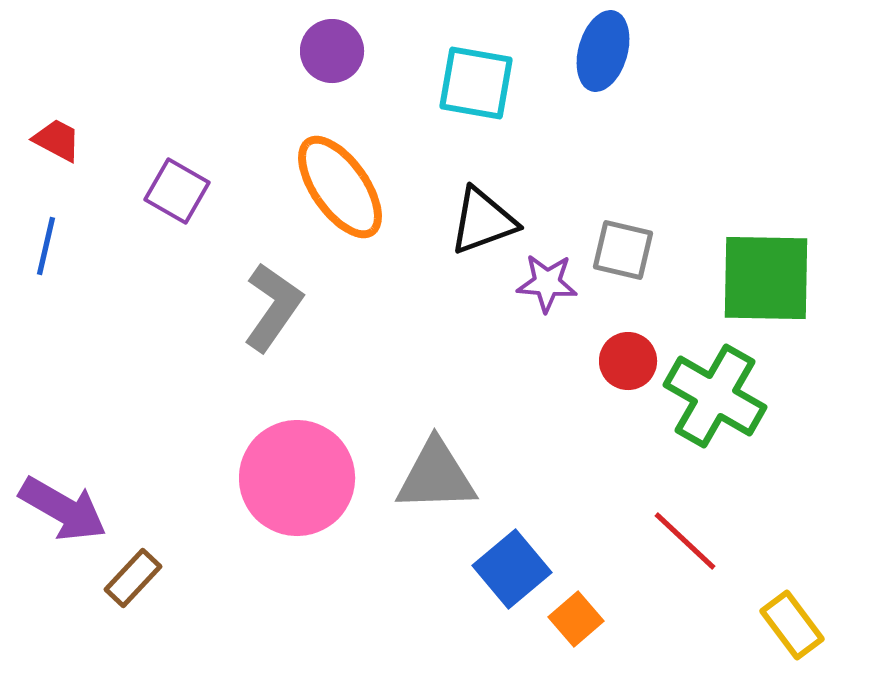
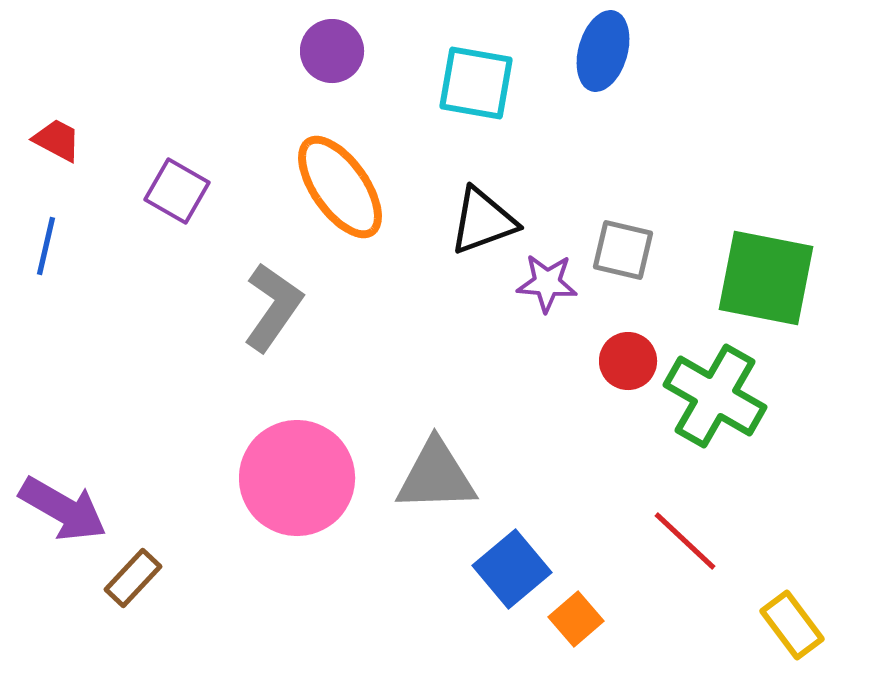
green square: rotated 10 degrees clockwise
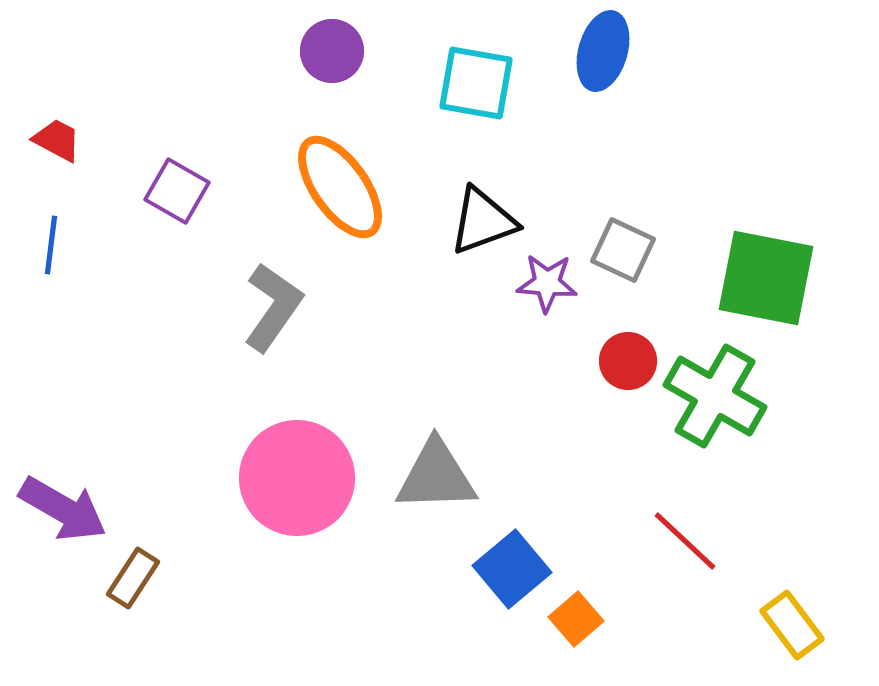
blue line: moved 5 px right, 1 px up; rotated 6 degrees counterclockwise
gray square: rotated 12 degrees clockwise
brown rectangle: rotated 10 degrees counterclockwise
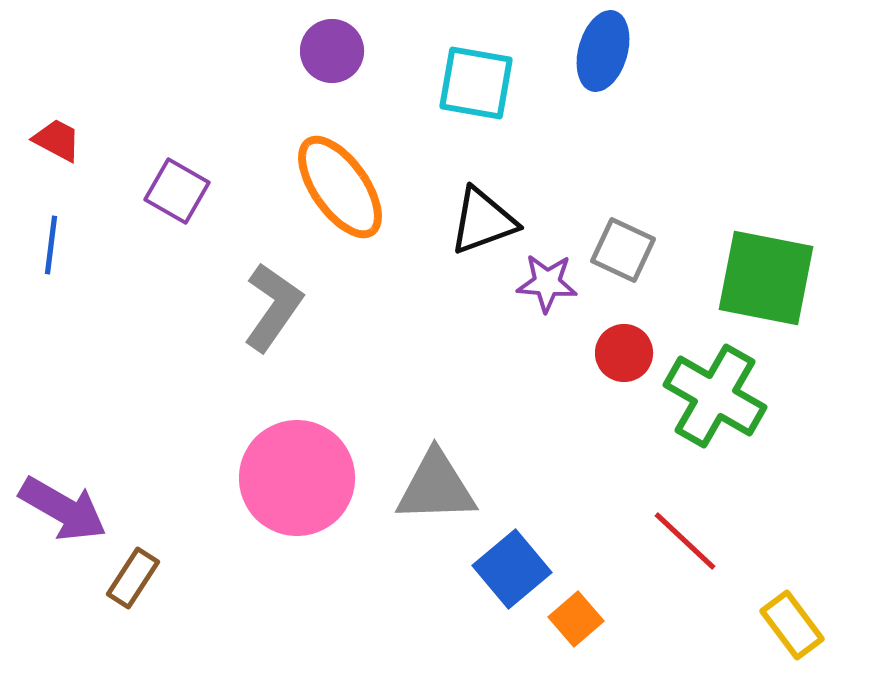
red circle: moved 4 px left, 8 px up
gray triangle: moved 11 px down
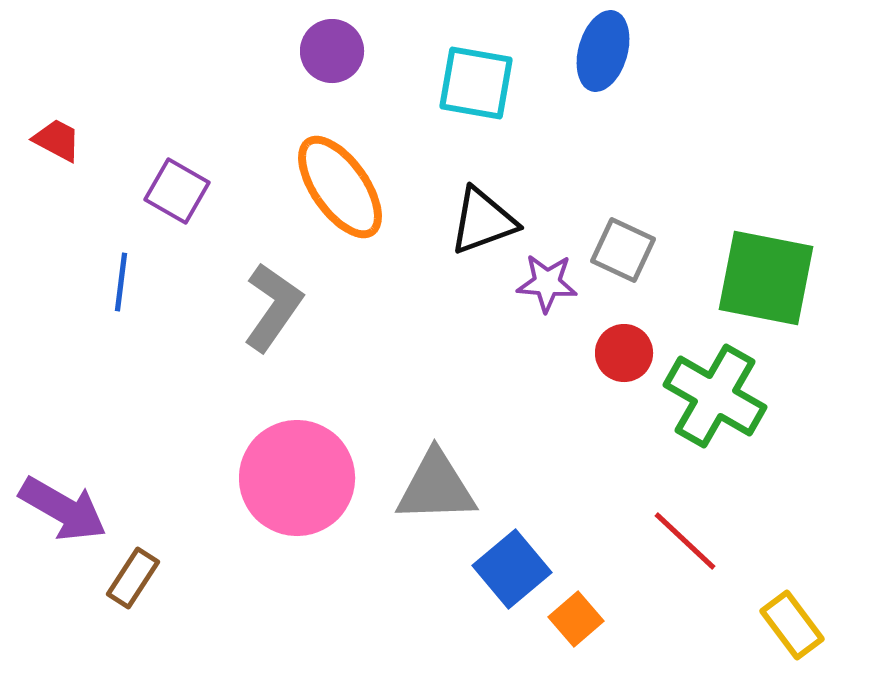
blue line: moved 70 px right, 37 px down
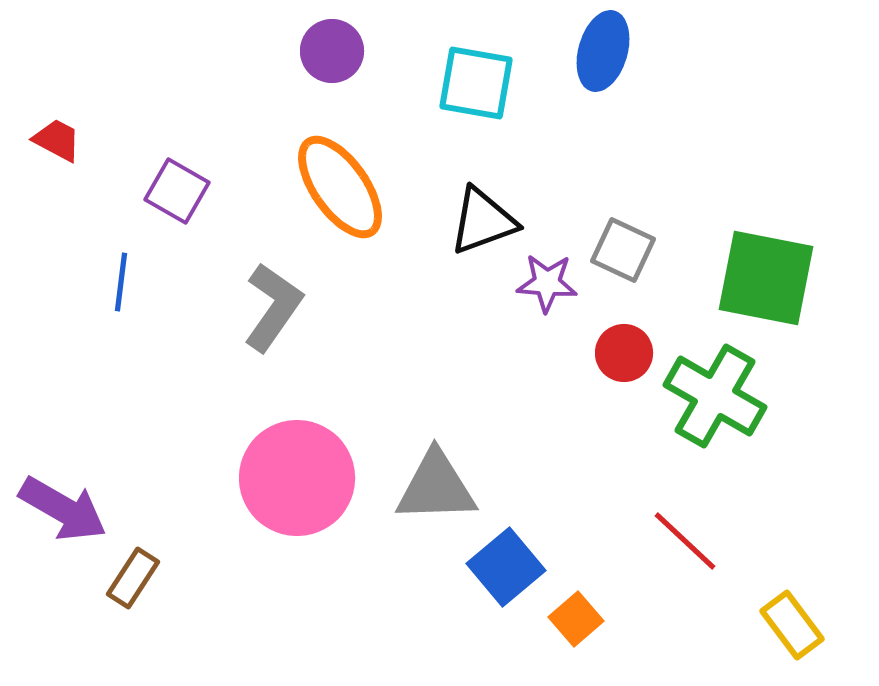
blue square: moved 6 px left, 2 px up
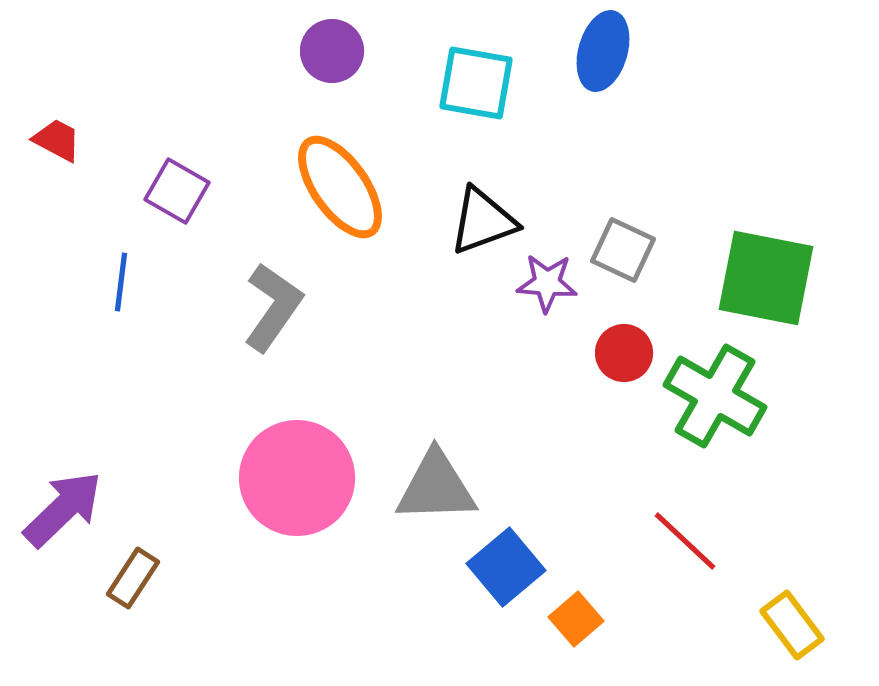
purple arrow: rotated 74 degrees counterclockwise
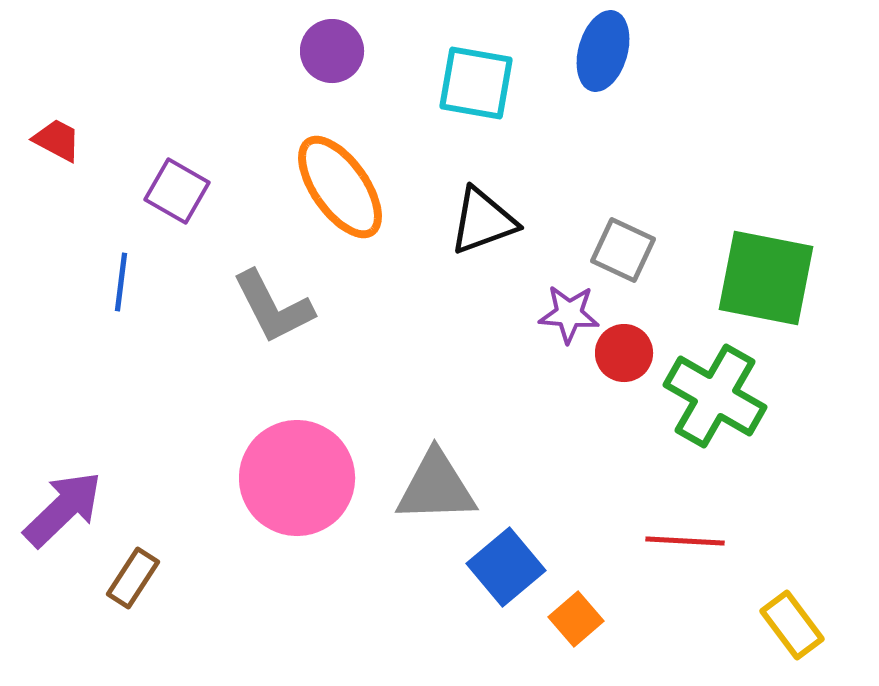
purple star: moved 22 px right, 31 px down
gray L-shape: rotated 118 degrees clockwise
red line: rotated 40 degrees counterclockwise
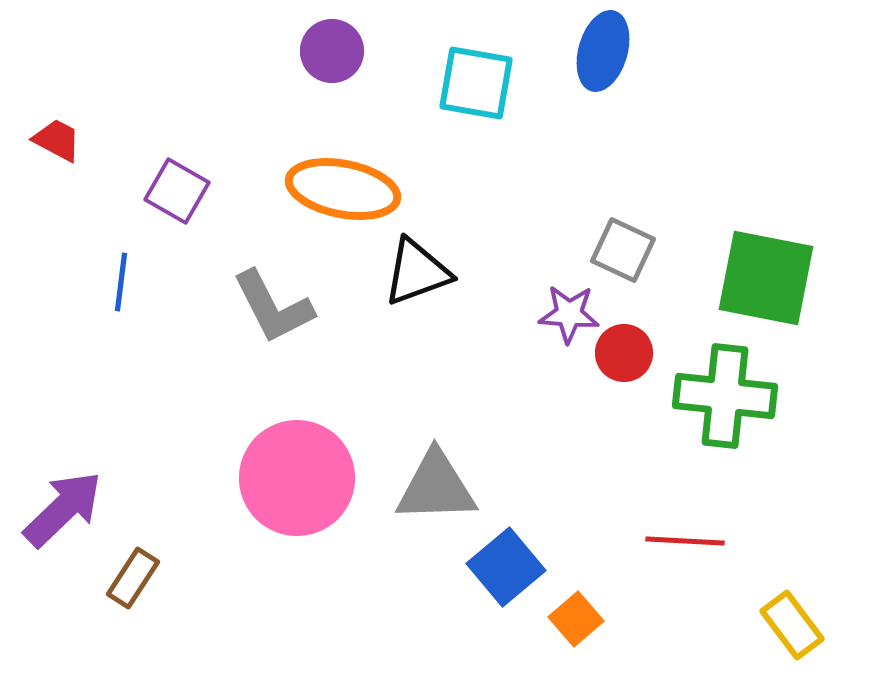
orange ellipse: moved 3 px right, 2 px down; rotated 44 degrees counterclockwise
black triangle: moved 66 px left, 51 px down
green cross: moved 10 px right; rotated 24 degrees counterclockwise
